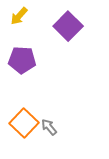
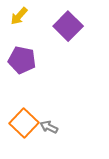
purple pentagon: rotated 8 degrees clockwise
gray arrow: rotated 24 degrees counterclockwise
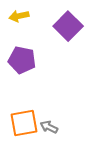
yellow arrow: rotated 36 degrees clockwise
orange square: rotated 36 degrees clockwise
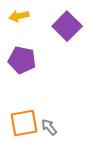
purple square: moved 1 px left
gray arrow: rotated 24 degrees clockwise
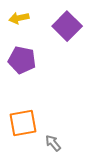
yellow arrow: moved 2 px down
orange square: moved 1 px left
gray arrow: moved 4 px right, 16 px down
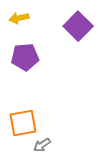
purple square: moved 11 px right
purple pentagon: moved 3 px right, 3 px up; rotated 16 degrees counterclockwise
gray arrow: moved 11 px left, 2 px down; rotated 84 degrees counterclockwise
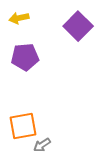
orange square: moved 3 px down
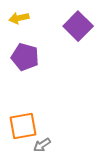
purple pentagon: rotated 20 degrees clockwise
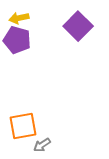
purple pentagon: moved 8 px left, 17 px up
